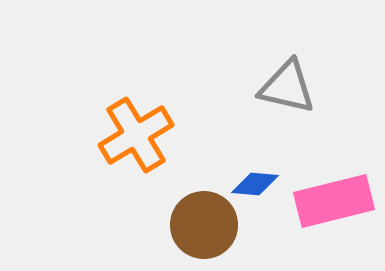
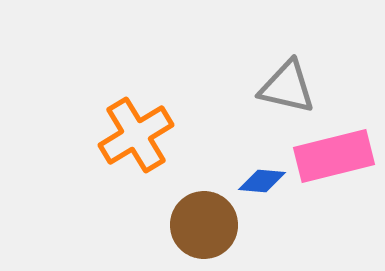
blue diamond: moved 7 px right, 3 px up
pink rectangle: moved 45 px up
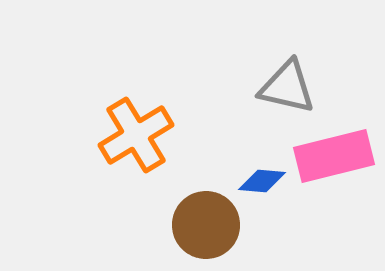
brown circle: moved 2 px right
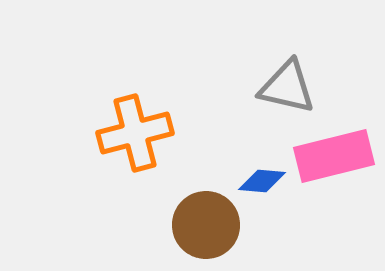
orange cross: moved 1 px left, 2 px up; rotated 16 degrees clockwise
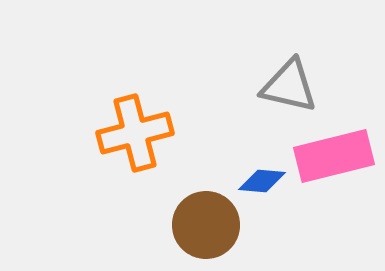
gray triangle: moved 2 px right, 1 px up
